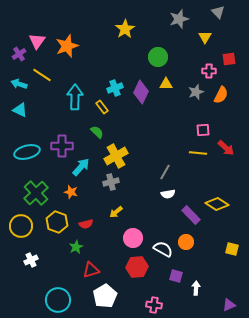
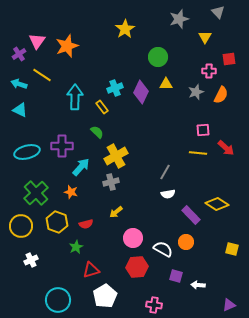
white arrow at (196, 288): moved 2 px right, 3 px up; rotated 88 degrees counterclockwise
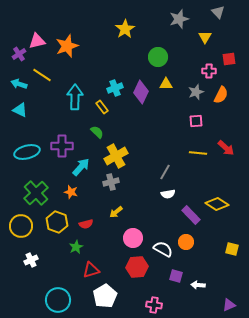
pink triangle at (37, 41): rotated 42 degrees clockwise
pink square at (203, 130): moved 7 px left, 9 px up
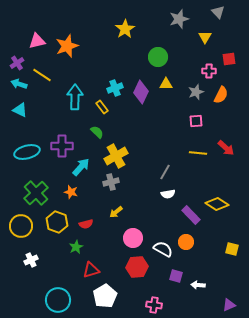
purple cross at (19, 54): moved 2 px left, 9 px down
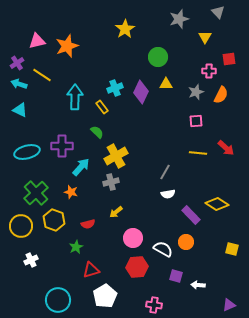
yellow hexagon at (57, 222): moved 3 px left, 2 px up
red semicircle at (86, 224): moved 2 px right
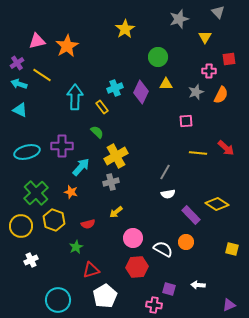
orange star at (67, 46): rotated 10 degrees counterclockwise
pink square at (196, 121): moved 10 px left
purple square at (176, 276): moved 7 px left, 13 px down
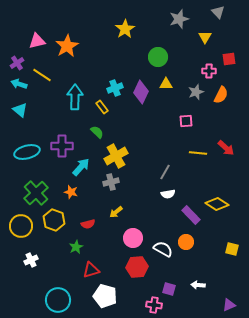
cyan triangle at (20, 110): rotated 14 degrees clockwise
white pentagon at (105, 296): rotated 25 degrees counterclockwise
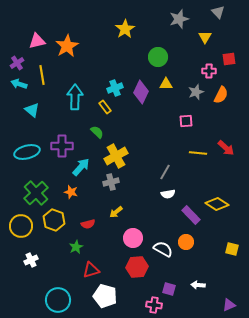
yellow line at (42, 75): rotated 48 degrees clockwise
yellow rectangle at (102, 107): moved 3 px right
cyan triangle at (20, 110): moved 12 px right
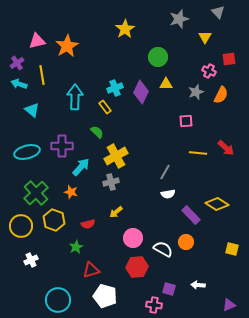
pink cross at (209, 71): rotated 24 degrees clockwise
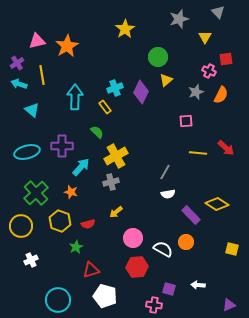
red square at (229, 59): moved 3 px left
yellow triangle at (166, 84): moved 4 px up; rotated 40 degrees counterclockwise
yellow hexagon at (54, 220): moved 6 px right, 1 px down
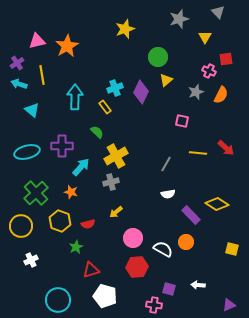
yellow star at (125, 29): rotated 12 degrees clockwise
pink square at (186, 121): moved 4 px left; rotated 16 degrees clockwise
gray line at (165, 172): moved 1 px right, 8 px up
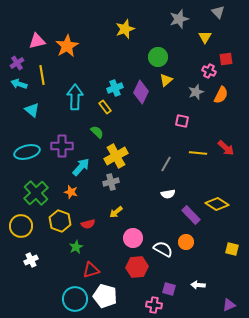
cyan circle at (58, 300): moved 17 px right, 1 px up
